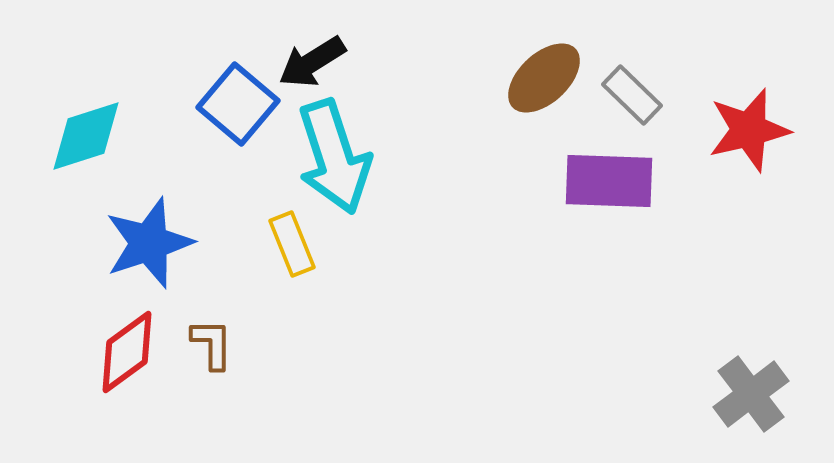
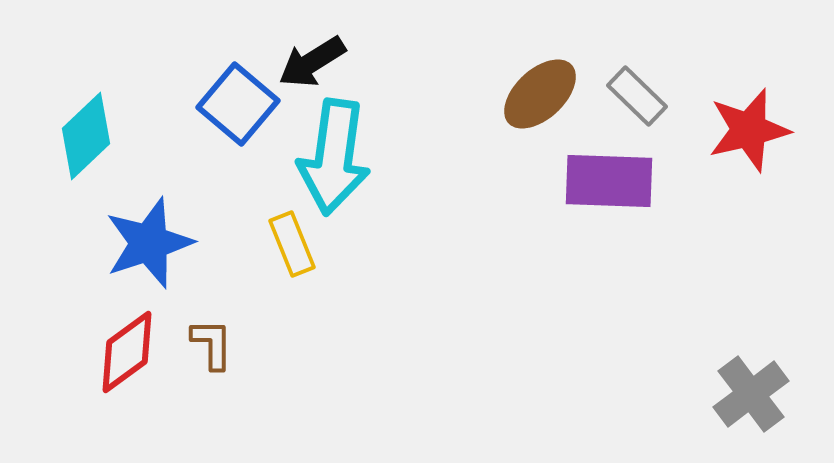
brown ellipse: moved 4 px left, 16 px down
gray rectangle: moved 5 px right, 1 px down
cyan diamond: rotated 26 degrees counterclockwise
cyan arrow: rotated 26 degrees clockwise
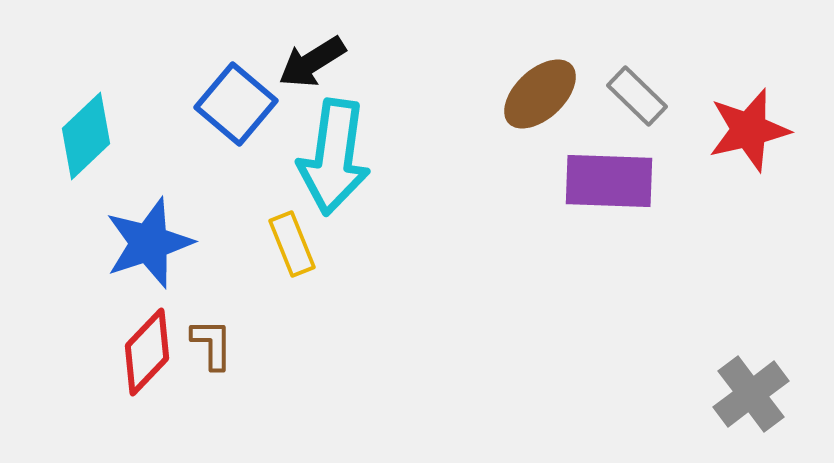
blue square: moved 2 px left
red diamond: moved 20 px right; rotated 10 degrees counterclockwise
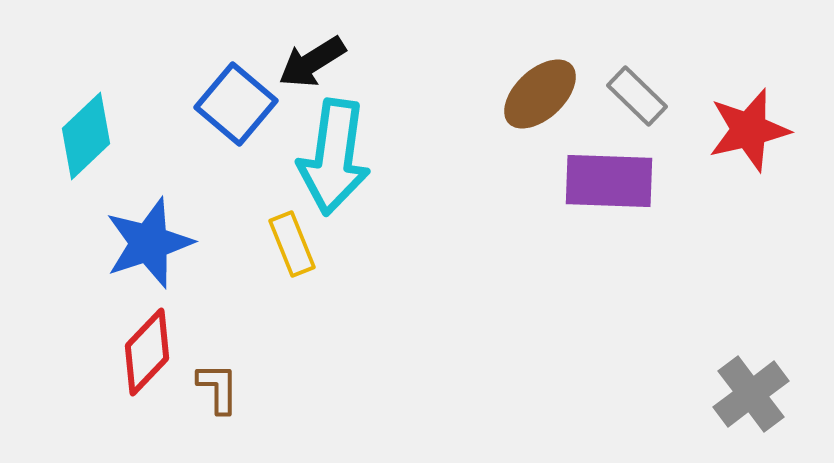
brown L-shape: moved 6 px right, 44 px down
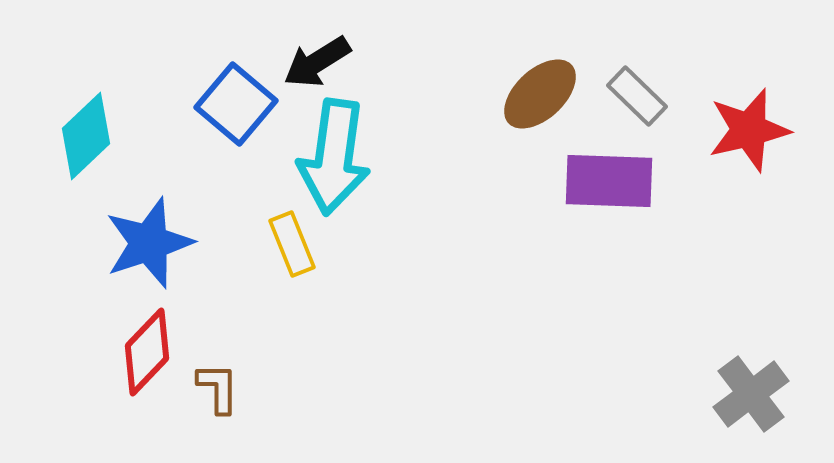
black arrow: moved 5 px right
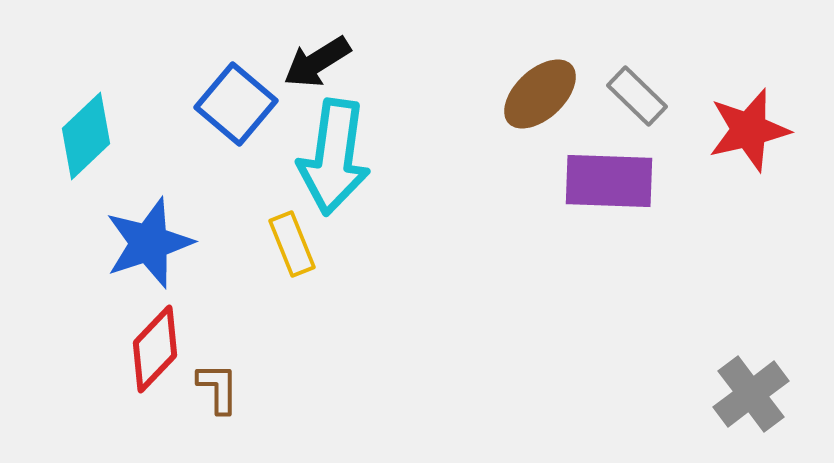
red diamond: moved 8 px right, 3 px up
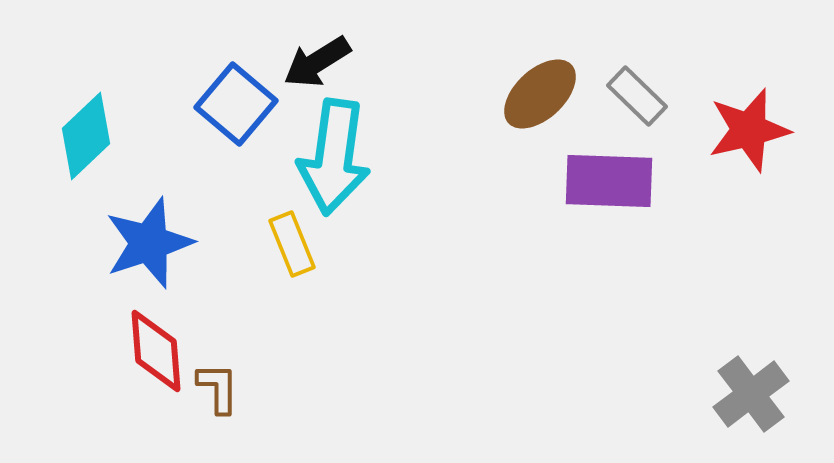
red diamond: moved 1 px right, 2 px down; rotated 48 degrees counterclockwise
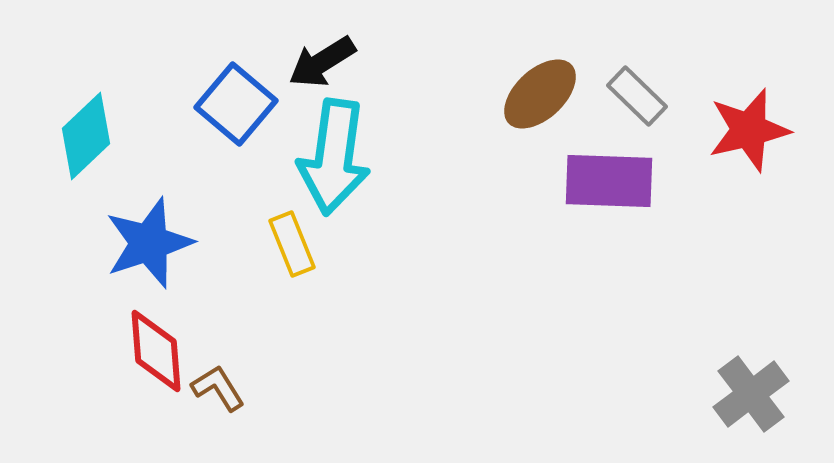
black arrow: moved 5 px right
brown L-shape: rotated 32 degrees counterclockwise
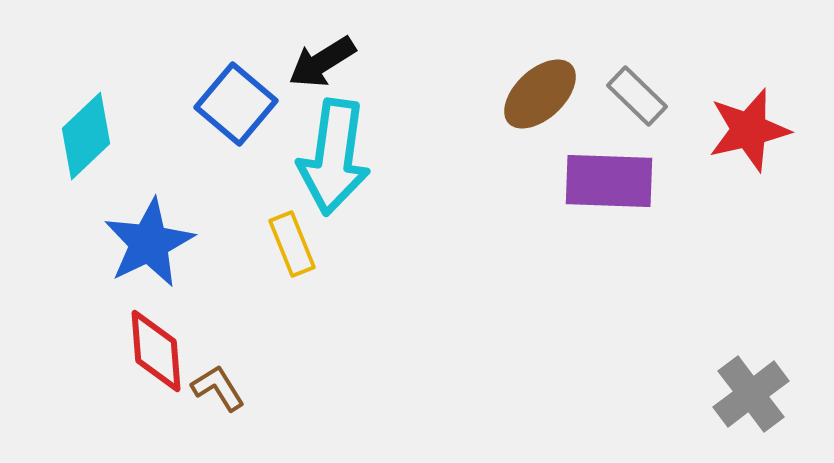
blue star: rotated 8 degrees counterclockwise
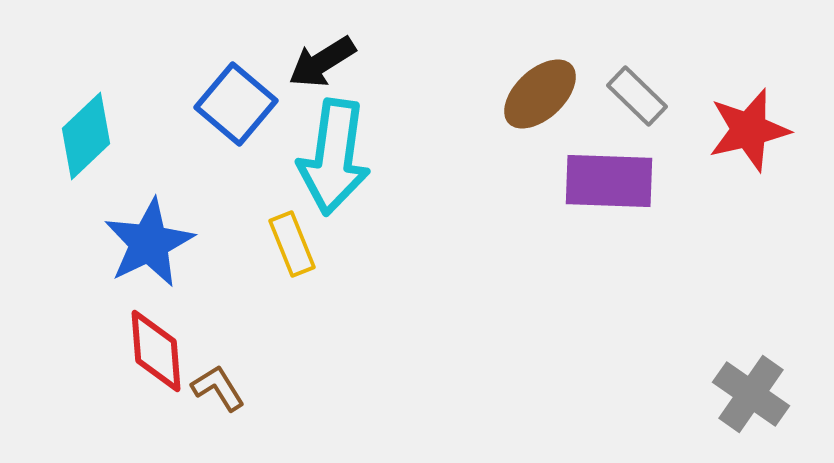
gray cross: rotated 18 degrees counterclockwise
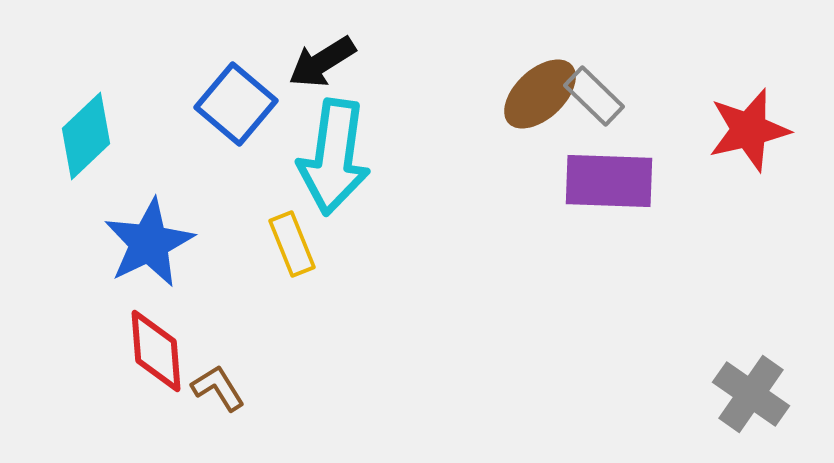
gray rectangle: moved 43 px left
